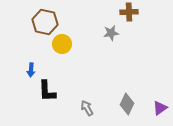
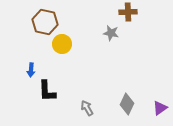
brown cross: moved 1 px left
gray star: rotated 21 degrees clockwise
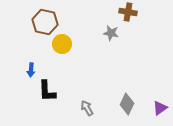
brown cross: rotated 12 degrees clockwise
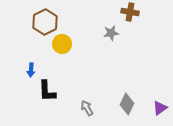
brown cross: moved 2 px right
brown hexagon: rotated 20 degrees clockwise
gray star: rotated 21 degrees counterclockwise
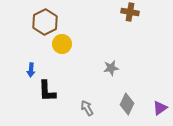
gray star: moved 35 px down
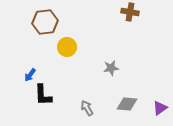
brown hexagon: rotated 20 degrees clockwise
yellow circle: moved 5 px right, 3 px down
blue arrow: moved 1 px left, 5 px down; rotated 32 degrees clockwise
black L-shape: moved 4 px left, 4 px down
gray diamond: rotated 70 degrees clockwise
